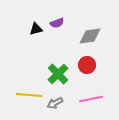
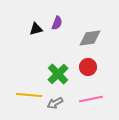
purple semicircle: rotated 48 degrees counterclockwise
gray diamond: moved 2 px down
red circle: moved 1 px right, 2 px down
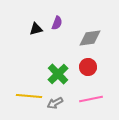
yellow line: moved 1 px down
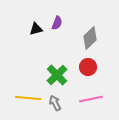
gray diamond: rotated 35 degrees counterclockwise
green cross: moved 1 px left, 1 px down
yellow line: moved 1 px left, 2 px down
gray arrow: rotated 91 degrees clockwise
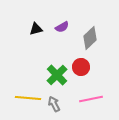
purple semicircle: moved 5 px right, 4 px down; rotated 40 degrees clockwise
red circle: moved 7 px left
gray arrow: moved 1 px left, 1 px down
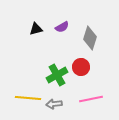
gray diamond: rotated 30 degrees counterclockwise
green cross: rotated 15 degrees clockwise
gray arrow: rotated 70 degrees counterclockwise
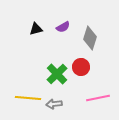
purple semicircle: moved 1 px right
green cross: moved 1 px up; rotated 15 degrees counterclockwise
pink line: moved 7 px right, 1 px up
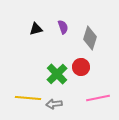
purple semicircle: rotated 80 degrees counterclockwise
